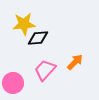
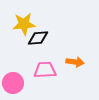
orange arrow: rotated 54 degrees clockwise
pink trapezoid: rotated 45 degrees clockwise
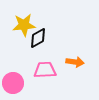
yellow star: moved 1 px down
black diamond: rotated 25 degrees counterclockwise
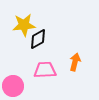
black diamond: moved 1 px down
orange arrow: rotated 84 degrees counterclockwise
pink circle: moved 3 px down
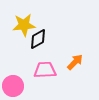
orange arrow: rotated 30 degrees clockwise
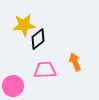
black diamond: rotated 10 degrees counterclockwise
orange arrow: rotated 66 degrees counterclockwise
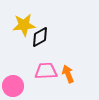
black diamond: moved 2 px right, 2 px up; rotated 10 degrees clockwise
orange arrow: moved 7 px left, 12 px down
pink trapezoid: moved 1 px right, 1 px down
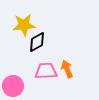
black diamond: moved 3 px left, 5 px down
orange arrow: moved 1 px left, 5 px up
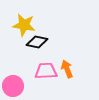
yellow star: rotated 15 degrees clockwise
black diamond: rotated 40 degrees clockwise
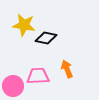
black diamond: moved 9 px right, 4 px up
pink trapezoid: moved 8 px left, 5 px down
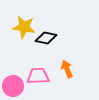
yellow star: moved 2 px down
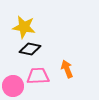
black diamond: moved 16 px left, 11 px down
